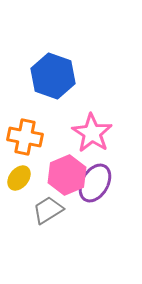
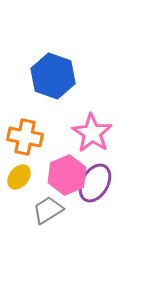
yellow ellipse: moved 1 px up
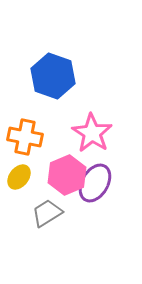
gray trapezoid: moved 1 px left, 3 px down
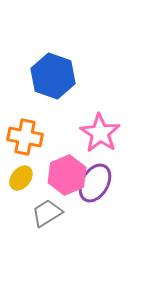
pink star: moved 8 px right
yellow ellipse: moved 2 px right, 1 px down
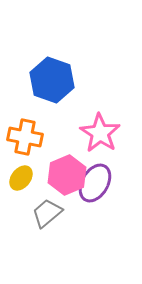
blue hexagon: moved 1 px left, 4 px down
gray trapezoid: rotated 8 degrees counterclockwise
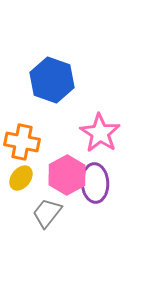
orange cross: moved 3 px left, 5 px down
pink hexagon: rotated 6 degrees counterclockwise
purple ellipse: rotated 33 degrees counterclockwise
gray trapezoid: rotated 12 degrees counterclockwise
